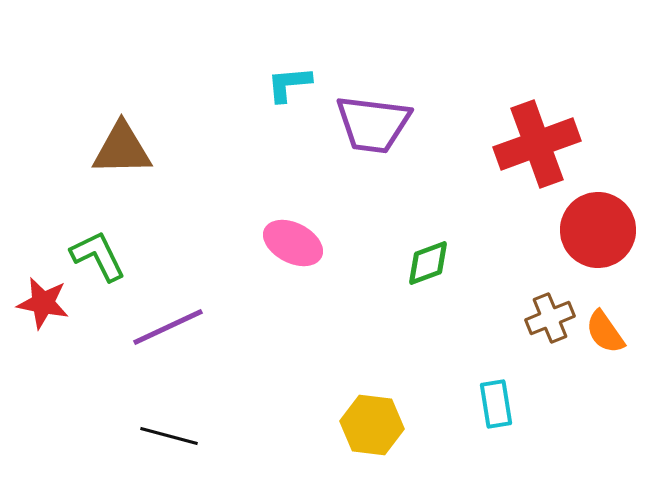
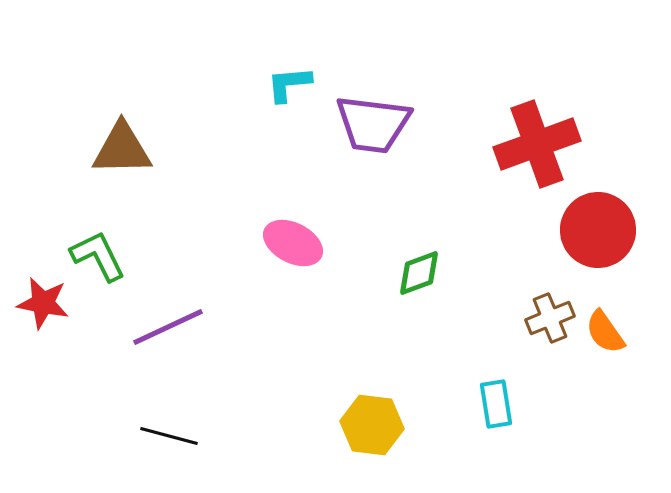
green diamond: moved 9 px left, 10 px down
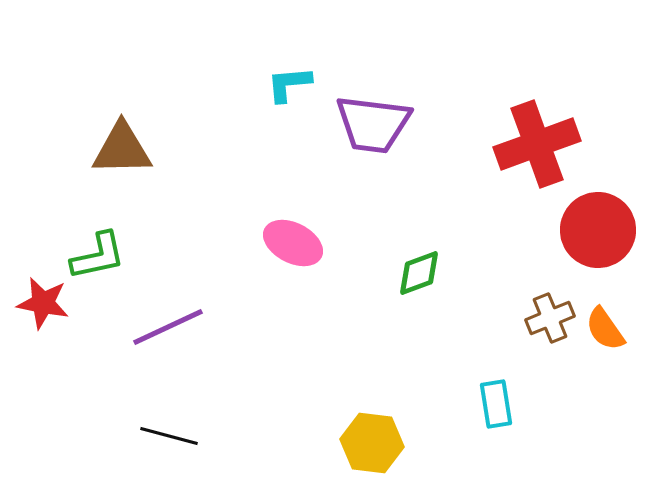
green L-shape: rotated 104 degrees clockwise
orange semicircle: moved 3 px up
yellow hexagon: moved 18 px down
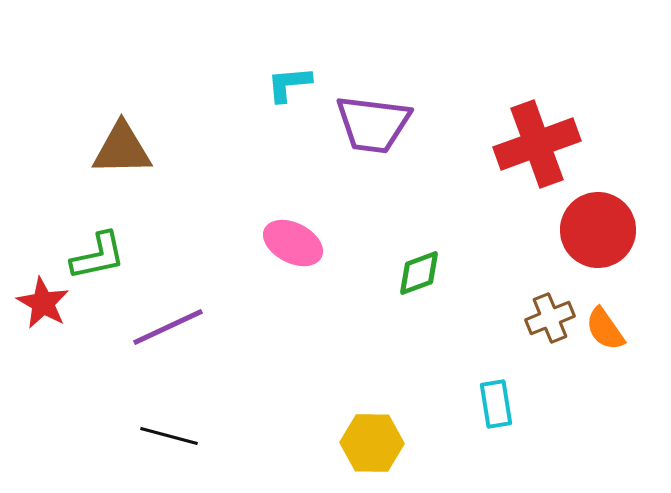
red star: rotated 18 degrees clockwise
yellow hexagon: rotated 6 degrees counterclockwise
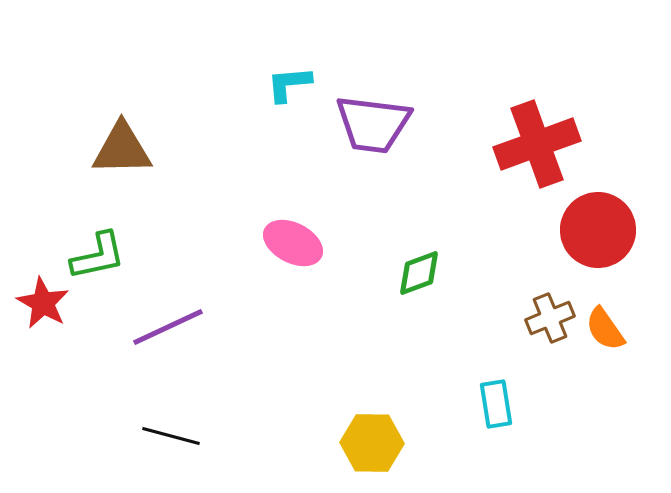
black line: moved 2 px right
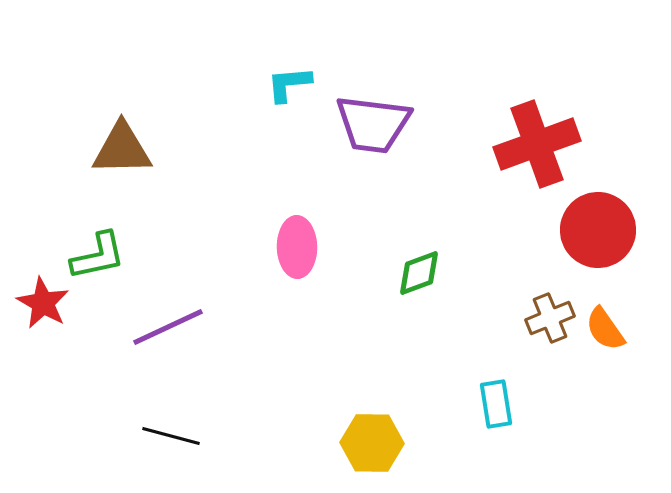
pink ellipse: moved 4 px right, 4 px down; rotated 62 degrees clockwise
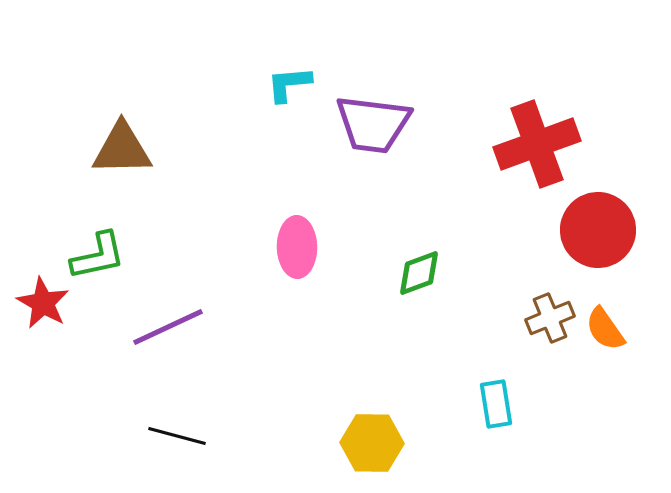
black line: moved 6 px right
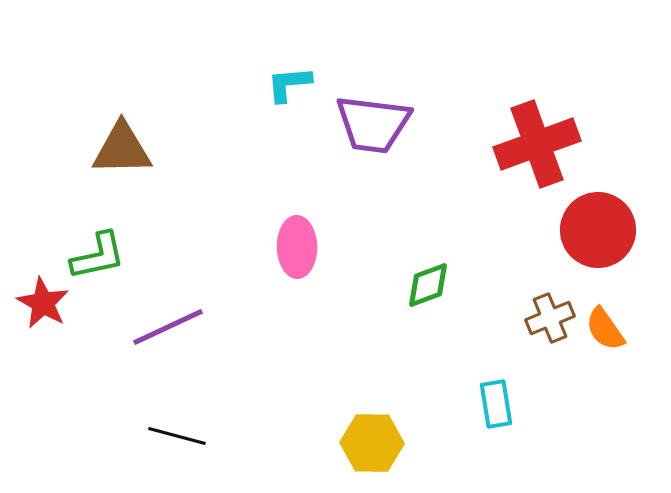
green diamond: moved 9 px right, 12 px down
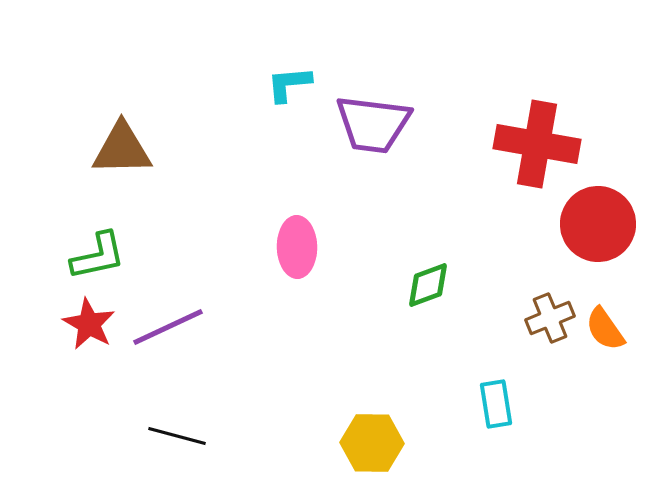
red cross: rotated 30 degrees clockwise
red circle: moved 6 px up
red star: moved 46 px right, 21 px down
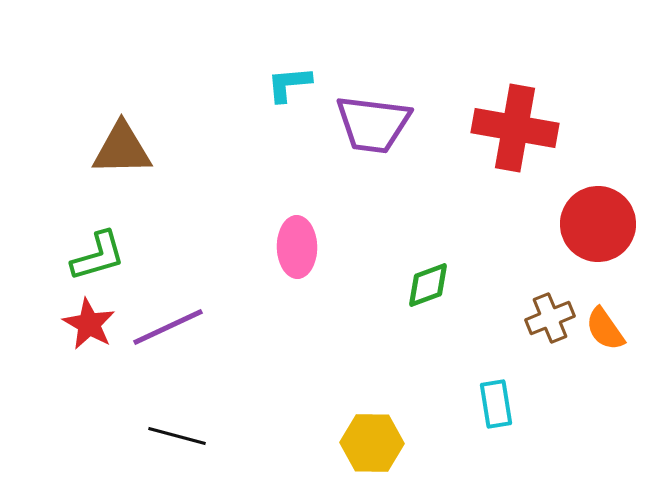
red cross: moved 22 px left, 16 px up
green L-shape: rotated 4 degrees counterclockwise
